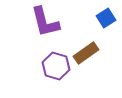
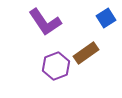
purple L-shape: rotated 20 degrees counterclockwise
purple hexagon: rotated 24 degrees clockwise
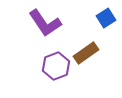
purple L-shape: moved 1 px down
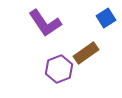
purple hexagon: moved 3 px right, 3 px down
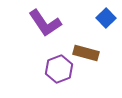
blue square: rotated 12 degrees counterclockwise
brown rectangle: rotated 50 degrees clockwise
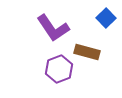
purple L-shape: moved 8 px right, 5 px down
brown rectangle: moved 1 px right, 1 px up
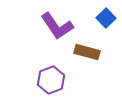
purple L-shape: moved 4 px right, 2 px up
purple hexagon: moved 8 px left, 11 px down
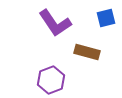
blue square: rotated 30 degrees clockwise
purple L-shape: moved 2 px left, 3 px up
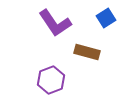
blue square: rotated 18 degrees counterclockwise
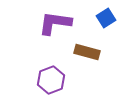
purple L-shape: rotated 132 degrees clockwise
